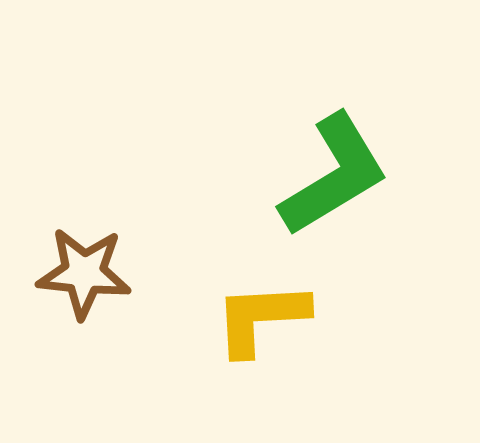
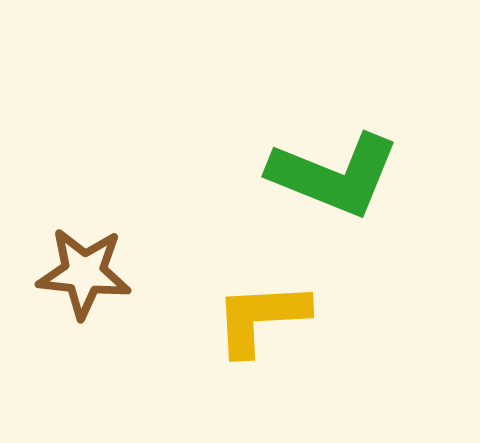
green L-shape: rotated 53 degrees clockwise
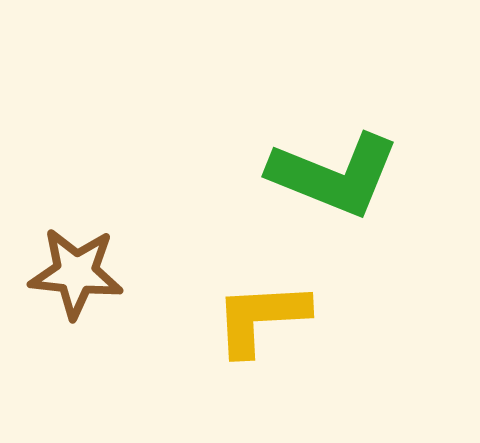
brown star: moved 8 px left
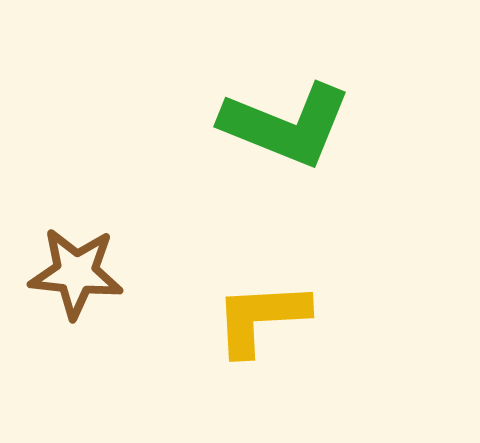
green L-shape: moved 48 px left, 50 px up
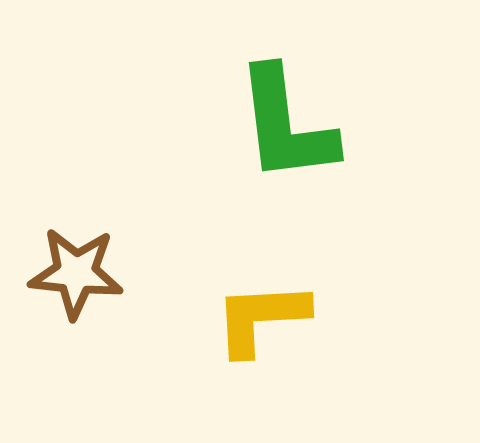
green L-shape: rotated 61 degrees clockwise
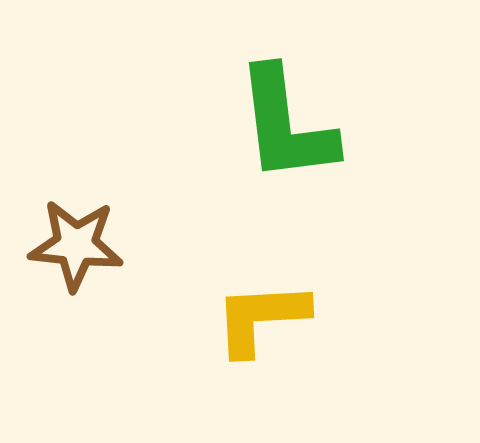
brown star: moved 28 px up
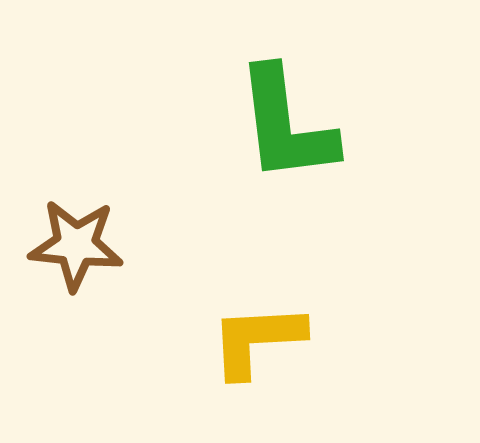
yellow L-shape: moved 4 px left, 22 px down
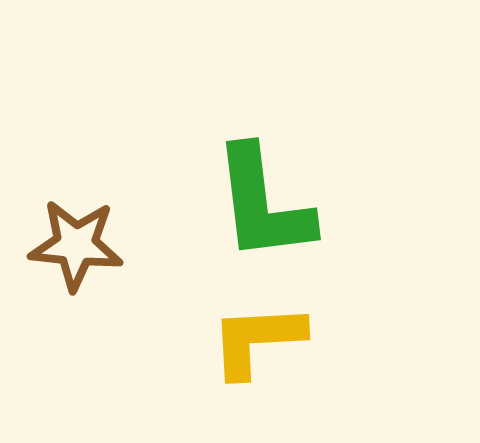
green L-shape: moved 23 px left, 79 px down
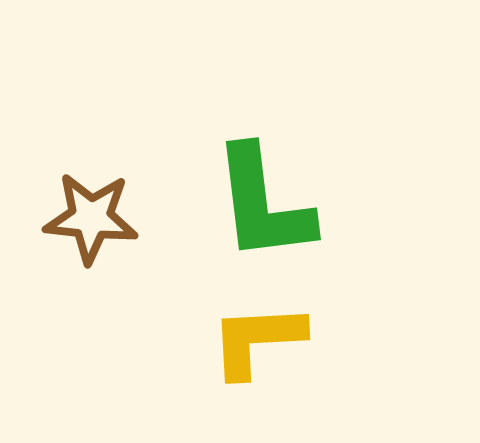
brown star: moved 15 px right, 27 px up
